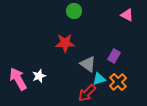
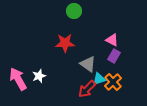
pink triangle: moved 15 px left, 25 px down
orange cross: moved 5 px left
red arrow: moved 4 px up
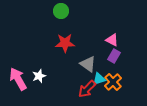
green circle: moved 13 px left
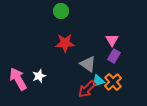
pink triangle: rotated 32 degrees clockwise
cyan triangle: moved 1 px left, 2 px down
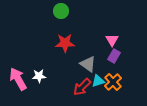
white star: rotated 16 degrees clockwise
red arrow: moved 5 px left, 2 px up
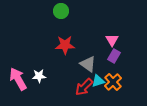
red star: moved 2 px down
red arrow: moved 2 px right
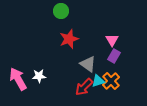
red star: moved 4 px right, 6 px up; rotated 18 degrees counterclockwise
orange cross: moved 2 px left, 1 px up
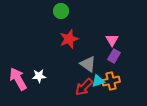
orange cross: rotated 30 degrees clockwise
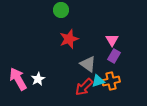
green circle: moved 1 px up
white star: moved 1 px left, 3 px down; rotated 24 degrees counterclockwise
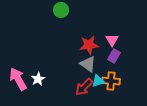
red star: moved 20 px right, 6 px down; rotated 12 degrees clockwise
orange cross: rotated 18 degrees clockwise
